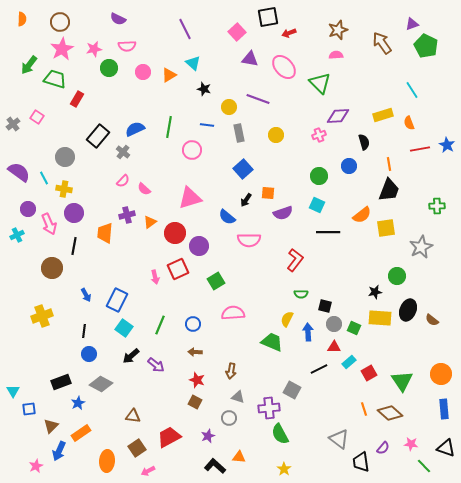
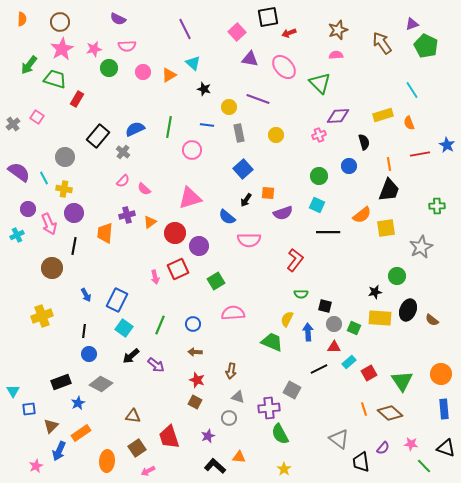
red line at (420, 149): moved 5 px down
red trapezoid at (169, 437): rotated 80 degrees counterclockwise
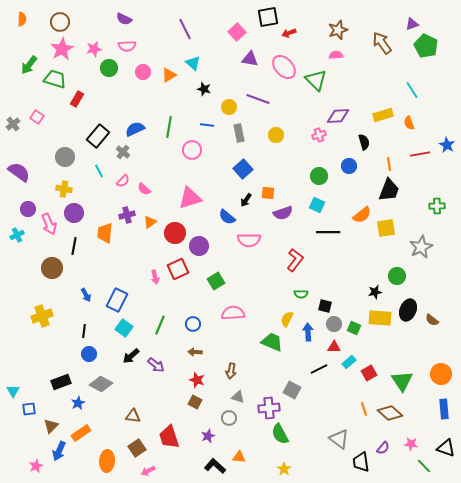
purple semicircle at (118, 19): moved 6 px right
green triangle at (320, 83): moved 4 px left, 3 px up
cyan line at (44, 178): moved 55 px right, 7 px up
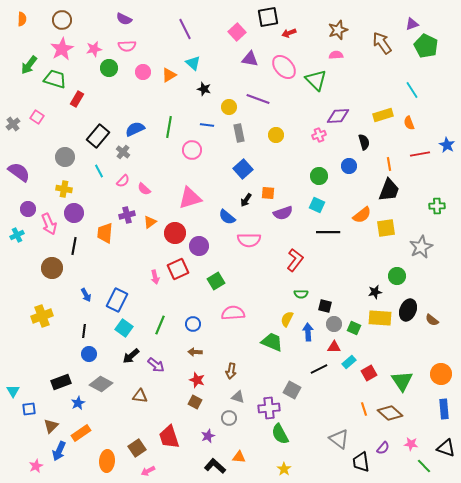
brown circle at (60, 22): moved 2 px right, 2 px up
brown triangle at (133, 416): moved 7 px right, 20 px up
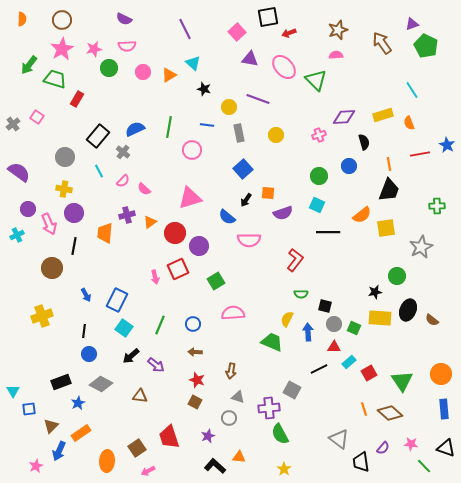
purple diamond at (338, 116): moved 6 px right, 1 px down
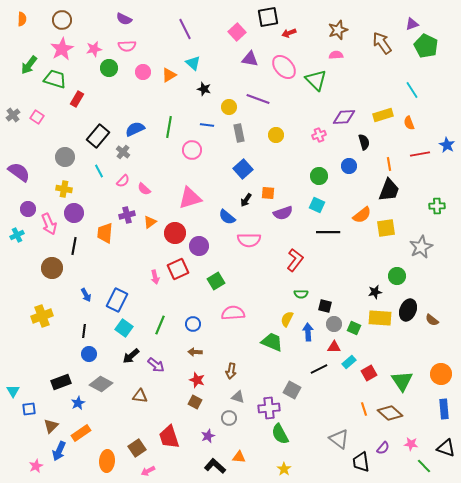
gray cross at (13, 124): moved 9 px up
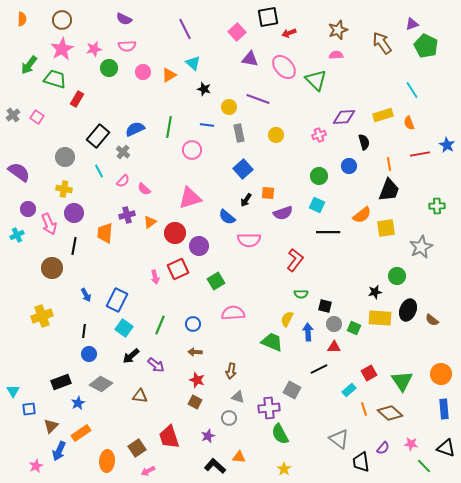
cyan rectangle at (349, 362): moved 28 px down
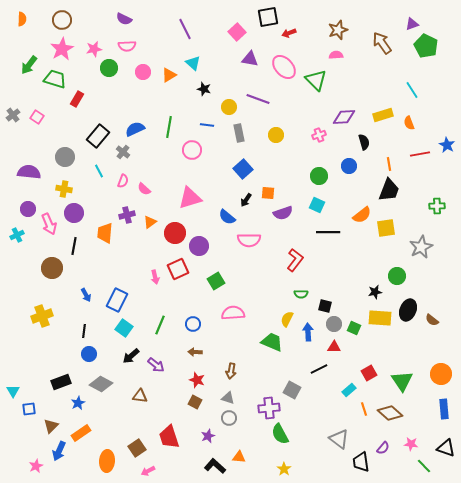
purple semicircle at (19, 172): moved 10 px right; rotated 30 degrees counterclockwise
pink semicircle at (123, 181): rotated 24 degrees counterclockwise
gray triangle at (238, 397): moved 10 px left, 1 px down
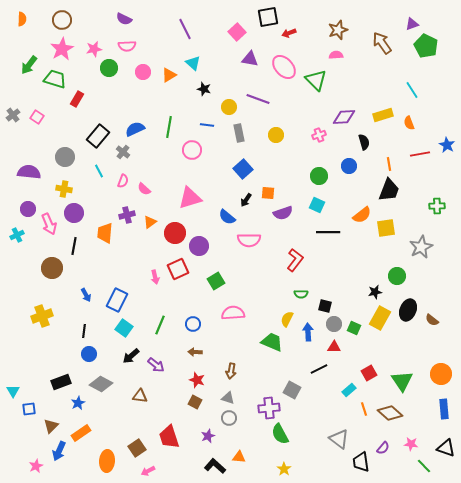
yellow rectangle at (380, 318): rotated 65 degrees counterclockwise
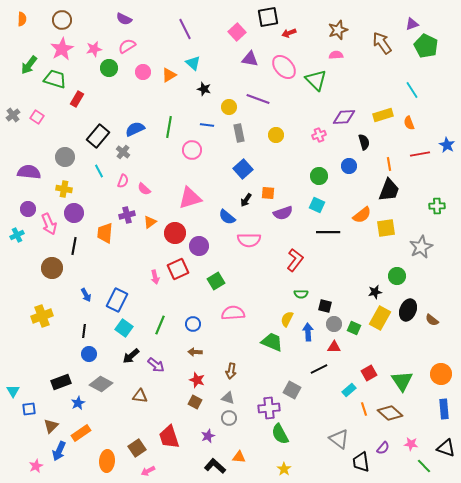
pink semicircle at (127, 46): rotated 150 degrees clockwise
